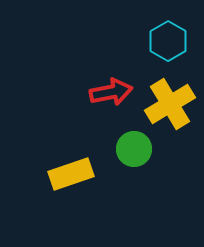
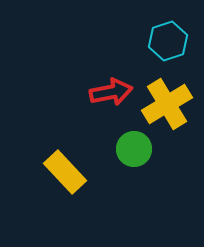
cyan hexagon: rotated 12 degrees clockwise
yellow cross: moved 3 px left
yellow rectangle: moved 6 px left, 2 px up; rotated 66 degrees clockwise
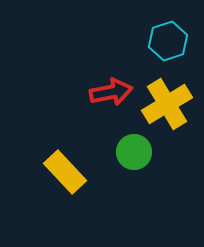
green circle: moved 3 px down
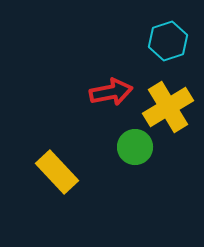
yellow cross: moved 1 px right, 3 px down
green circle: moved 1 px right, 5 px up
yellow rectangle: moved 8 px left
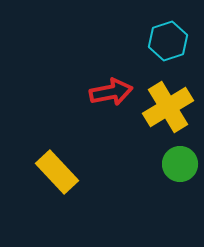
green circle: moved 45 px right, 17 px down
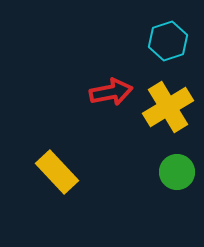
green circle: moved 3 px left, 8 px down
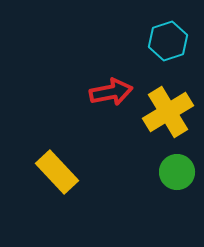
yellow cross: moved 5 px down
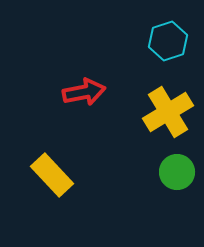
red arrow: moved 27 px left
yellow rectangle: moved 5 px left, 3 px down
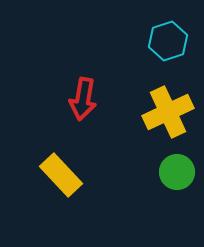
red arrow: moved 1 px left, 7 px down; rotated 111 degrees clockwise
yellow cross: rotated 6 degrees clockwise
yellow rectangle: moved 9 px right
